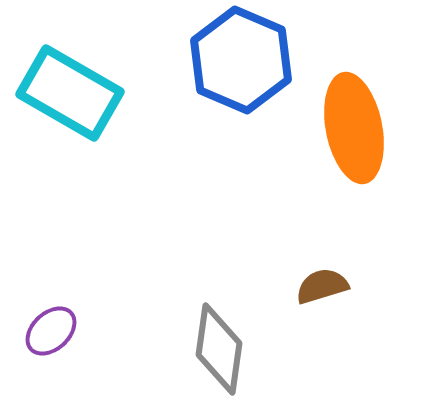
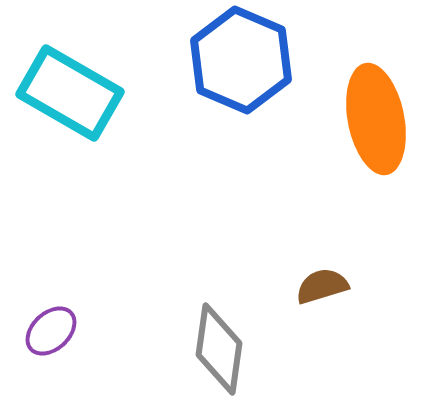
orange ellipse: moved 22 px right, 9 px up
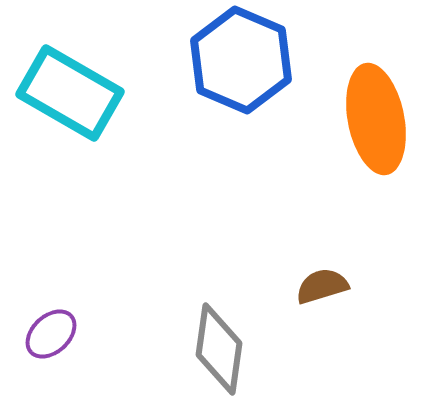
purple ellipse: moved 3 px down
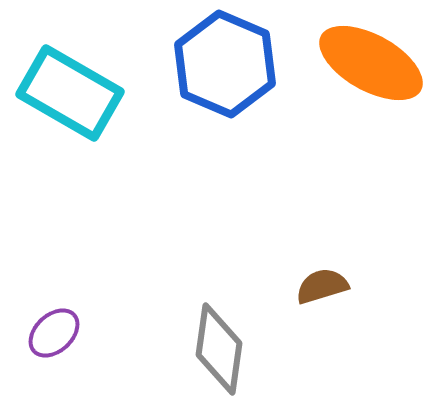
blue hexagon: moved 16 px left, 4 px down
orange ellipse: moved 5 px left, 56 px up; rotated 50 degrees counterclockwise
purple ellipse: moved 3 px right, 1 px up
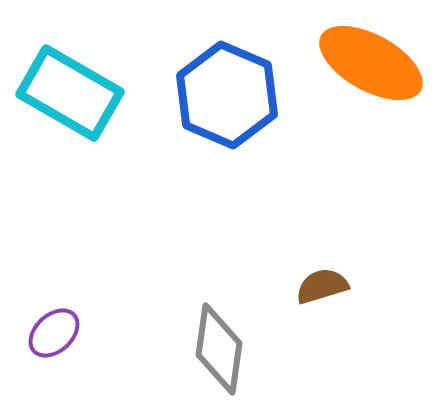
blue hexagon: moved 2 px right, 31 px down
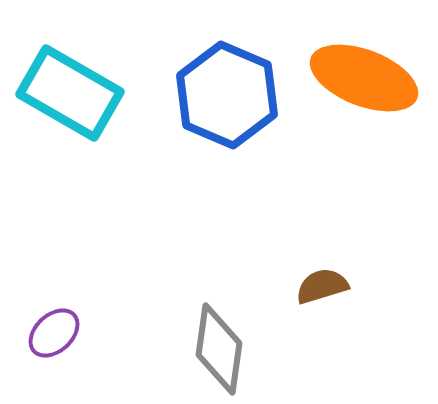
orange ellipse: moved 7 px left, 15 px down; rotated 8 degrees counterclockwise
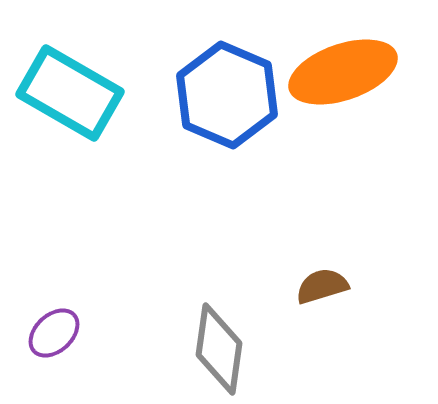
orange ellipse: moved 21 px left, 6 px up; rotated 40 degrees counterclockwise
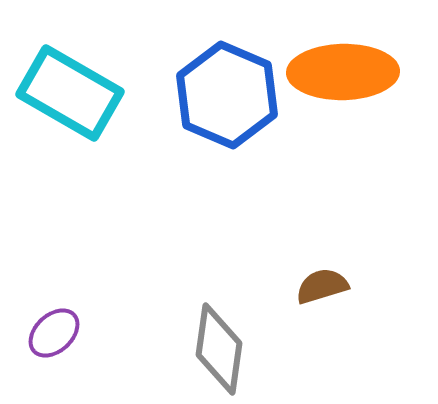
orange ellipse: rotated 18 degrees clockwise
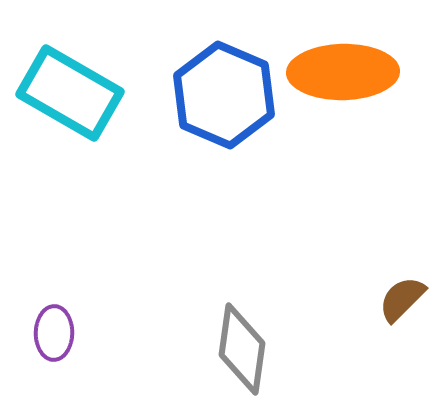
blue hexagon: moved 3 px left
brown semicircle: moved 80 px right, 13 px down; rotated 28 degrees counterclockwise
purple ellipse: rotated 46 degrees counterclockwise
gray diamond: moved 23 px right
